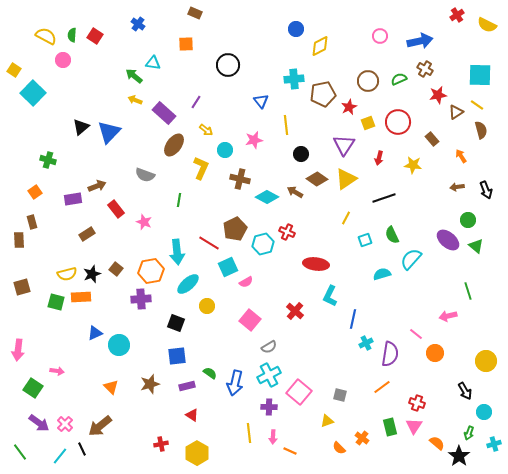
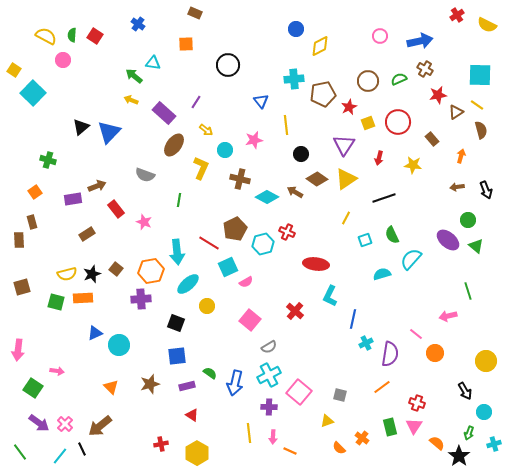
yellow arrow at (135, 100): moved 4 px left
orange arrow at (461, 156): rotated 48 degrees clockwise
orange rectangle at (81, 297): moved 2 px right, 1 px down
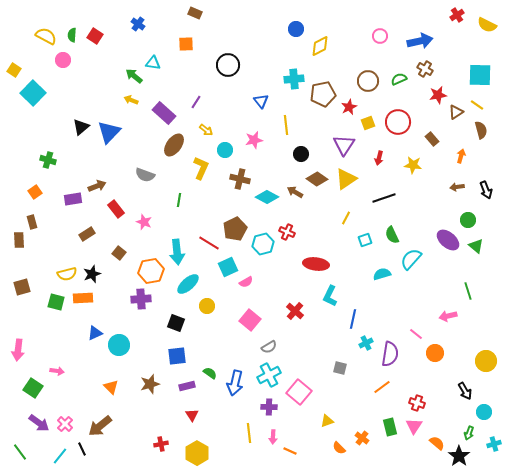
brown square at (116, 269): moved 3 px right, 16 px up
gray square at (340, 395): moved 27 px up
red triangle at (192, 415): rotated 24 degrees clockwise
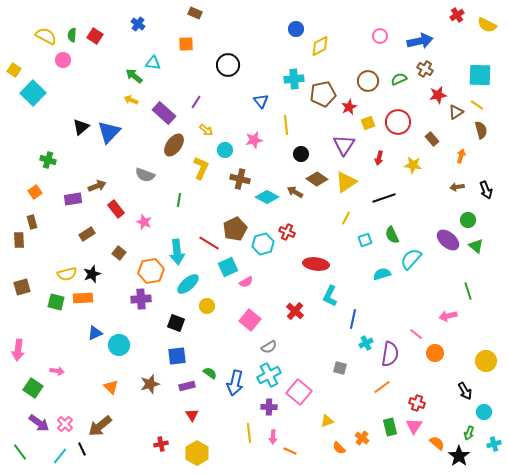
yellow triangle at (346, 179): moved 3 px down
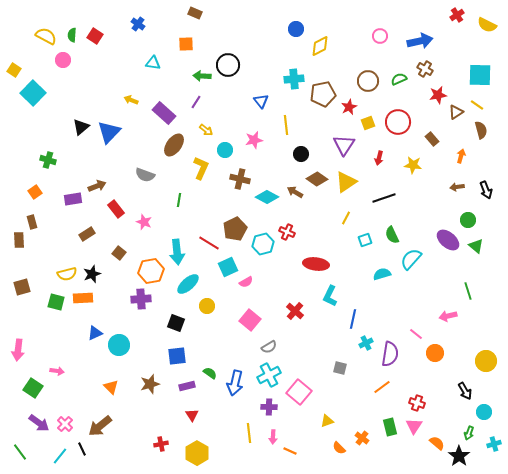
green arrow at (134, 76): moved 68 px right; rotated 36 degrees counterclockwise
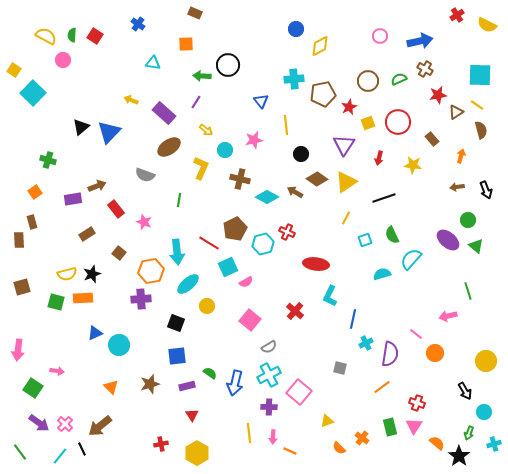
brown ellipse at (174, 145): moved 5 px left, 2 px down; rotated 20 degrees clockwise
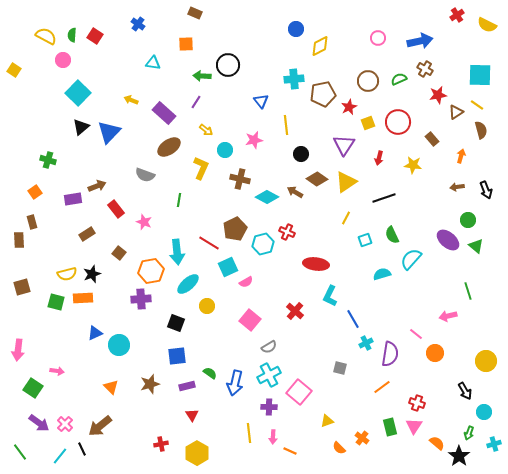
pink circle at (380, 36): moved 2 px left, 2 px down
cyan square at (33, 93): moved 45 px right
blue line at (353, 319): rotated 42 degrees counterclockwise
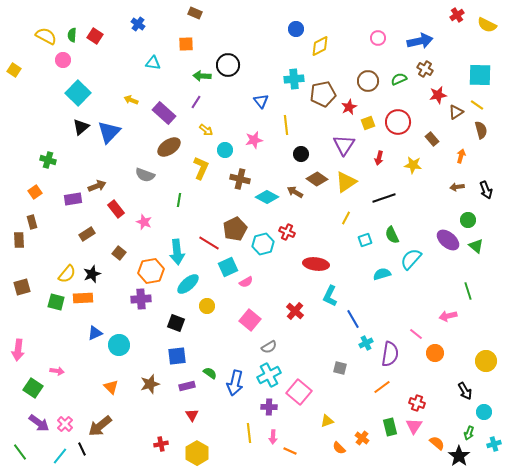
yellow semicircle at (67, 274): rotated 36 degrees counterclockwise
